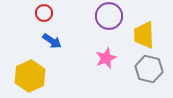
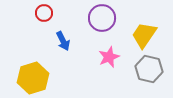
purple circle: moved 7 px left, 2 px down
yellow trapezoid: rotated 36 degrees clockwise
blue arrow: moved 11 px right; rotated 30 degrees clockwise
pink star: moved 3 px right, 1 px up
yellow hexagon: moved 3 px right, 2 px down; rotated 8 degrees clockwise
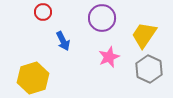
red circle: moved 1 px left, 1 px up
gray hexagon: rotated 12 degrees clockwise
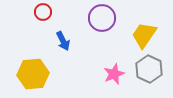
pink star: moved 5 px right, 17 px down
yellow hexagon: moved 4 px up; rotated 12 degrees clockwise
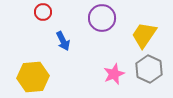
yellow hexagon: moved 3 px down
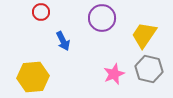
red circle: moved 2 px left
gray hexagon: rotated 12 degrees counterclockwise
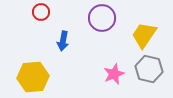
blue arrow: rotated 36 degrees clockwise
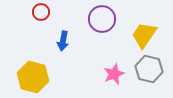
purple circle: moved 1 px down
yellow hexagon: rotated 20 degrees clockwise
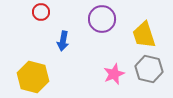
yellow trapezoid: rotated 52 degrees counterclockwise
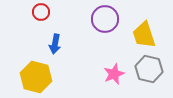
purple circle: moved 3 px right
blue arrow: moved 8 px left, 3 px down
yellow hexagon: moved 3 px right
